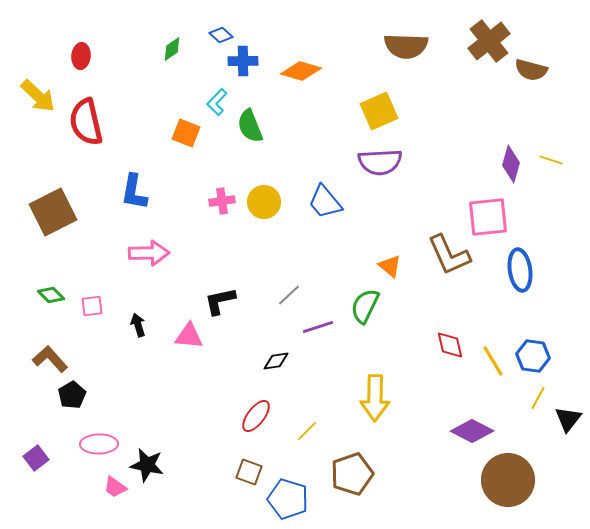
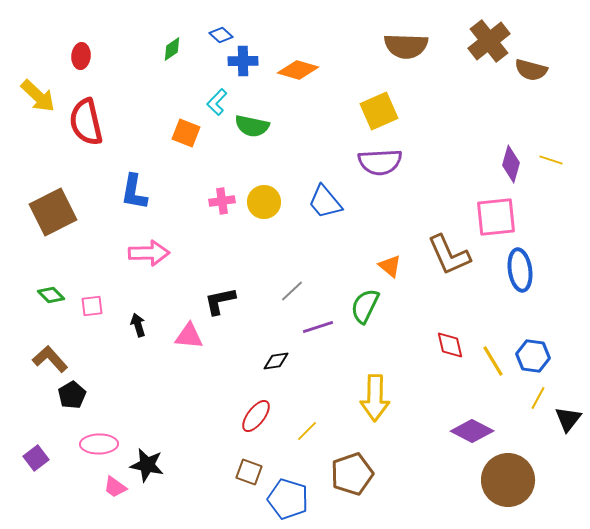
orange diamond at (301, 71): moved 3 px left, 1 px up
green semicircle at (250, 126): moved 2 px right; rotated 56 degrees counterclockwise
pink square at (488, 217): moved 8 px right
gray line at (289, 295): moved 3 px right, 4 px up
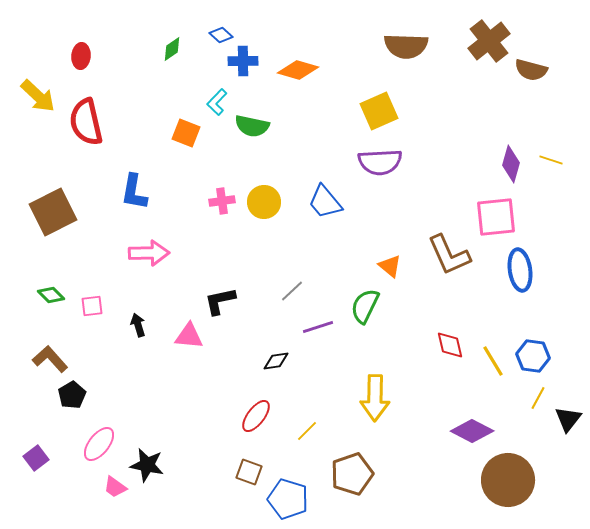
pink ellipse at (99, 444): rotated 51 degrees counterclockwise
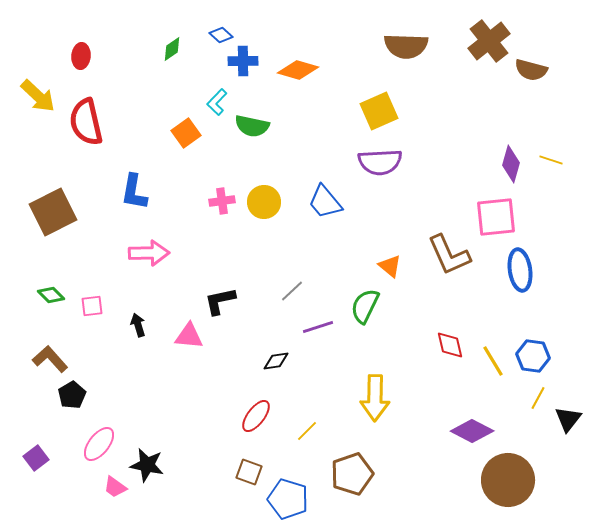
orange square at (186, 133): rotated 32 degrees clockwise
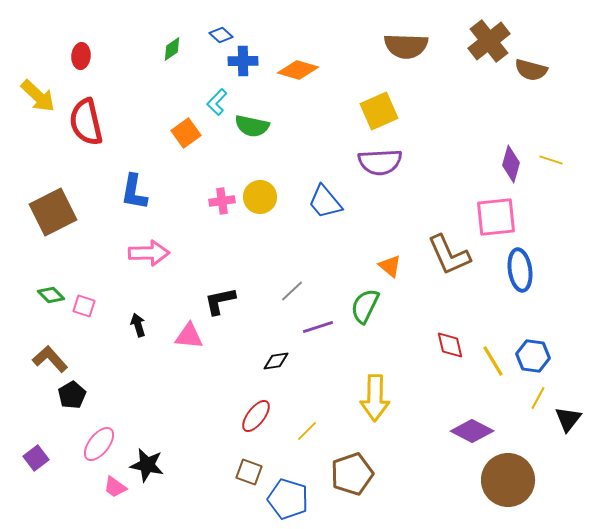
yellow circle at (264, 202): moved 4 px left, 5 px up
pink square at (92, 306): moved 8 px left; rotated 25 degrees clockwise
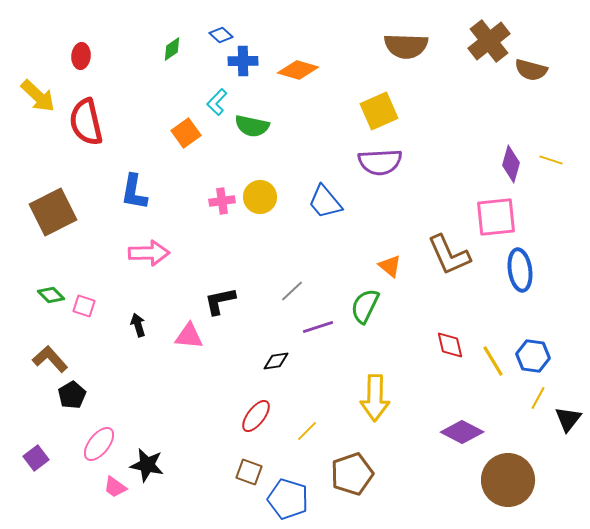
purple diamond at (472, 431): moved 10 px left, 1 px down
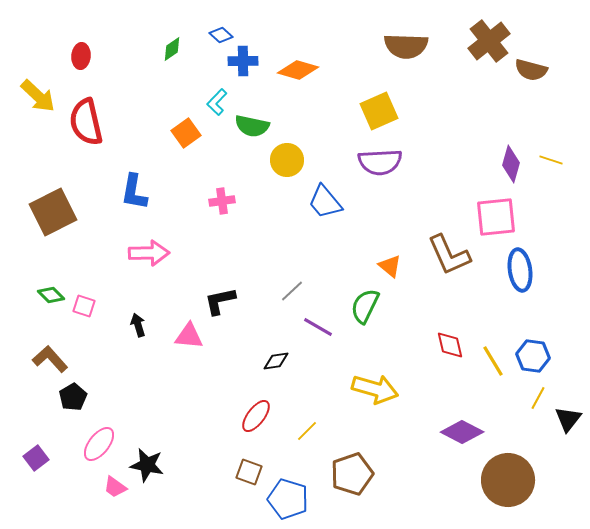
yellow circle at (260, 197): moved 27 px right, 37 px up
purple line at (318, 327): rotated 48 degrees clockwise
black pentagon at (72, 395): moved 1 px right, 2 px down
yellow arrow at (375, 398): moved 9 px up; rotated 75 degrees counterclockwise
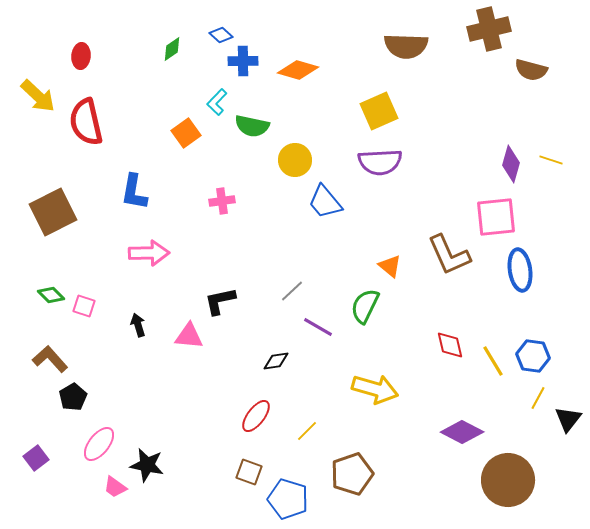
brown cross at (489, 41): moved 12 px up; rotated 24 degrees clockwise
yellow circle at (287, 160): moved 8 px right
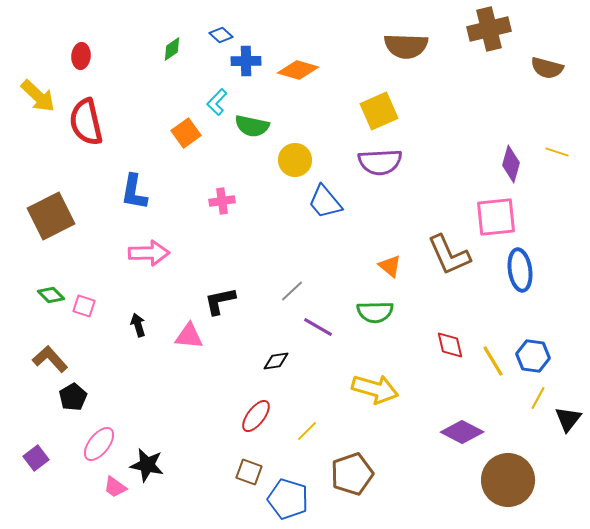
blue cross at (243, 61): moved 3 px right
brown semicircle at (531, 70): moved 16 px right, 2 px up
yellow line at (551, 160): moved 6 px right, 8 px up
brown square at (53, 212): moved 2 px left, 4 px down
green semicircle at (365, 306): moved 10 px right, 6 px down; rotated 117 degrees counterclockwise
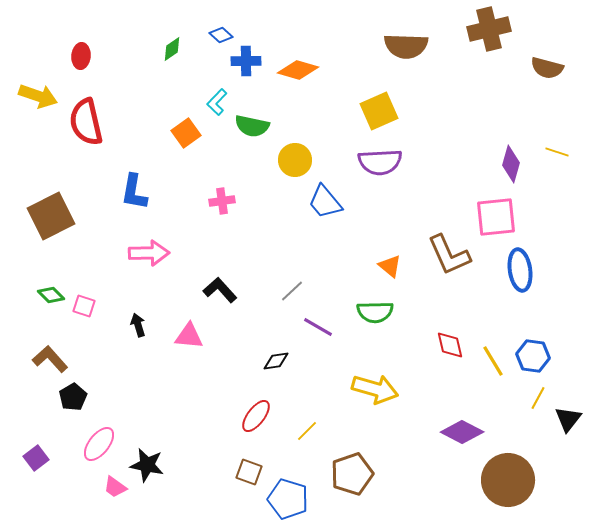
yellow arrow at (38, 96): rotated 24 degrees counterclockwise
black L-shape at (220, 301): moved 11 px up; rotated 60 degrees clockwise
